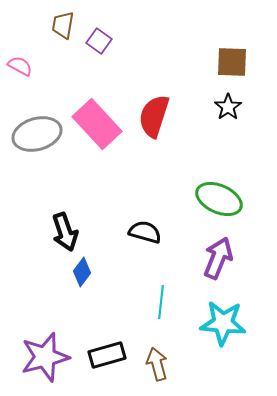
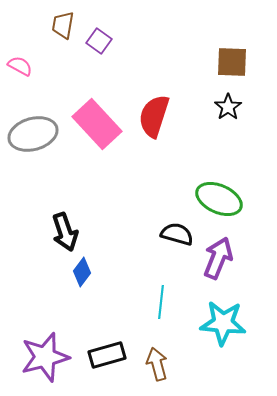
gray ellipse: moved 4 px left
black semicircle: moved 32 px right, 2 px down
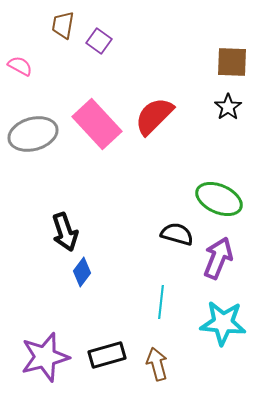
red semicircle: rotated 27 degrees clockwise
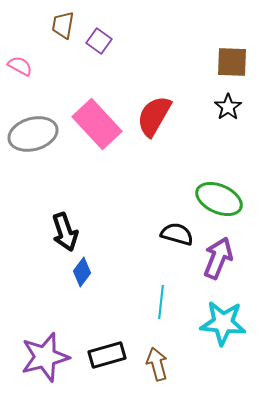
red semicircle: rotated 15 degrees counterclockwise
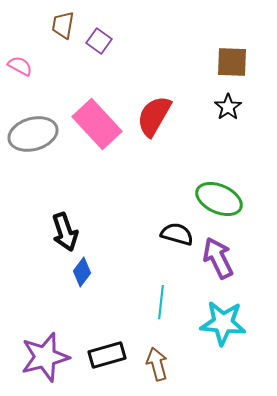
purple arrow: rotated 48 degrees counterclockwise
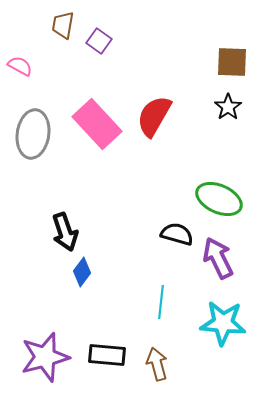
gray ellipse: rotated 66 degrees counterclockwise
black rectangle: rotated 21 degrees clockwise
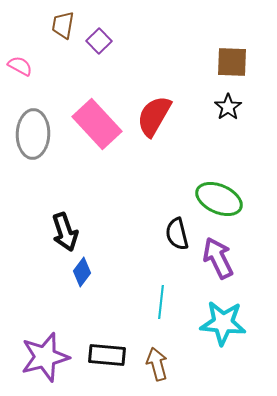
purple square: rotated 10 degrees clockwise
gray ellipse: rotated 6 degrees counterclockwise
black semicircle: rotated 120 degrees counterclockwise
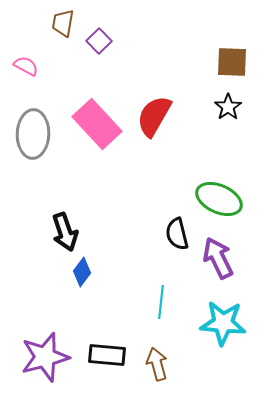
brown trapezoid: moved 2 px up
pink semicircle: moved 6 px right
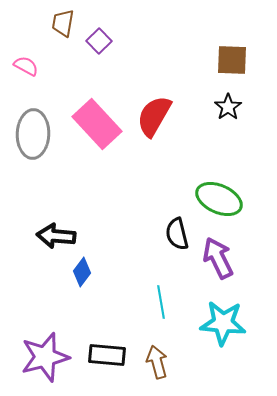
brown square: moved 2 px up
black arrow: moved 9 px left, 4 px down; rotated 114 degrees clockwise
cyan line: rotated 16 degrees counterclockwise
brown arrow: moved 2 px up
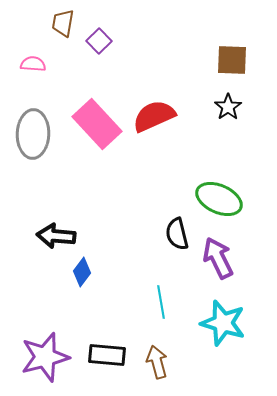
pink semicircle: moved 7 px right, 2 px up; rotated 25 degrees counterclockwise
red semicircle: rotated 36 degrees clockwise
cyan star: rotated 12 degrees clockwise
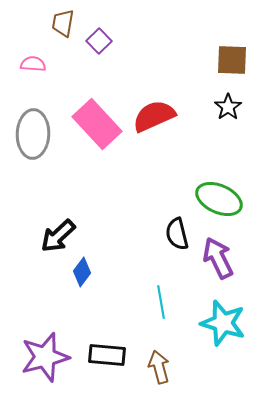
black arrow: moved 2 px right; rotated 48 degrees counterclockwise
brown arrow: moved 2 px right, 5 px down
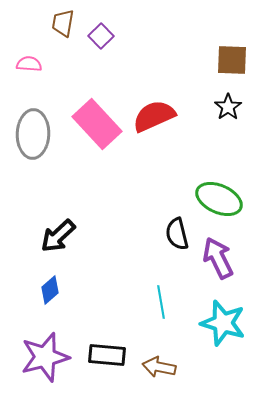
purple square: moved 2 px right, 5 px up
pink semicircle: moved 4 px left
blue diamond: moved 32 px left, 18 px down; rotated 12 degrees clockwise
brown arrow: rotated 64 degrees counterclockwise
